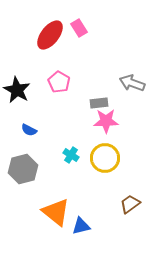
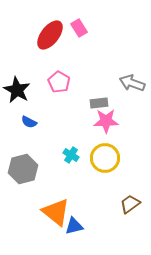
blue semicircle: moved 8 px up
blue triangle: moved 7 px left
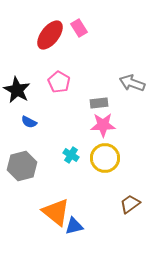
pink star: moved 3 px left, 4 px down
gray hexagon: moved 1 px left, 3 px up
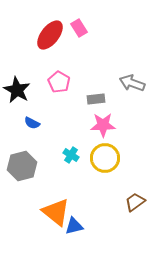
gray rectangle: moved 3 px left, 4 px up
blue semicircle: moved 3 px right, 1 px down
brown trapezoid: moved 5 px right, 2 px up
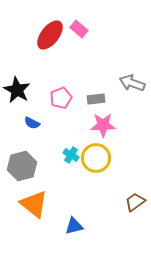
pink rectangle: moved 1 px down; rotated 18 degrees counterclockwise
pink pentagon: moved 2 px right, 16 px down; rotated 20 degrees clockwise
yellow circle: moved 9 px left
orange triangle: moved 22 px left, 8 px up
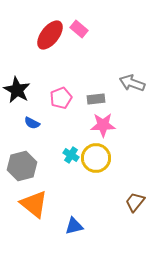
brown trapezoid: rotated 15 degrees counterclockwise
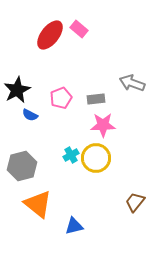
black star: rotated 16 degrees clockwise
blue semicircle: moved 2 px left, 8 px up
cyan cross: rotated 28 degrees clockwise
orange triangle: moved 4 px right
